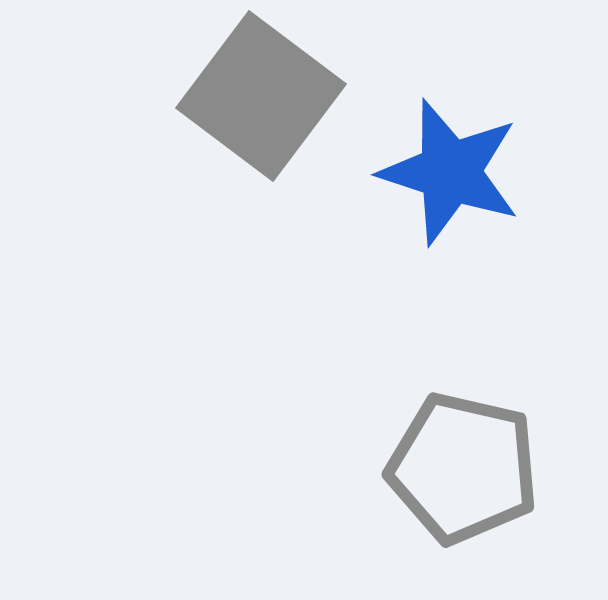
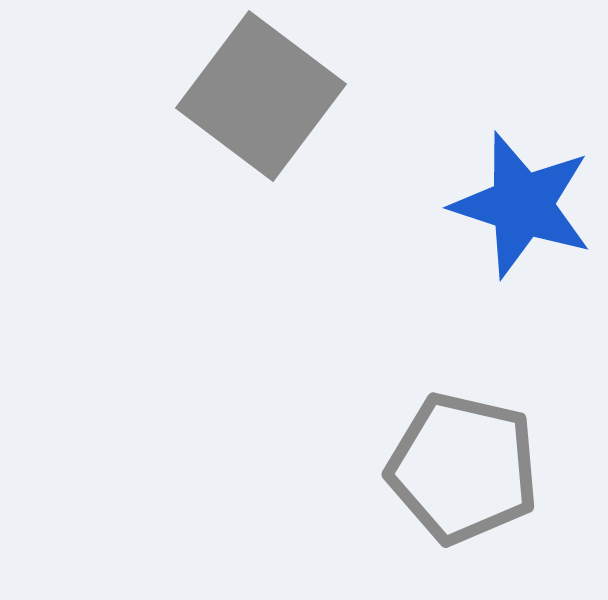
blue star: moved 72 px right, 33 px down
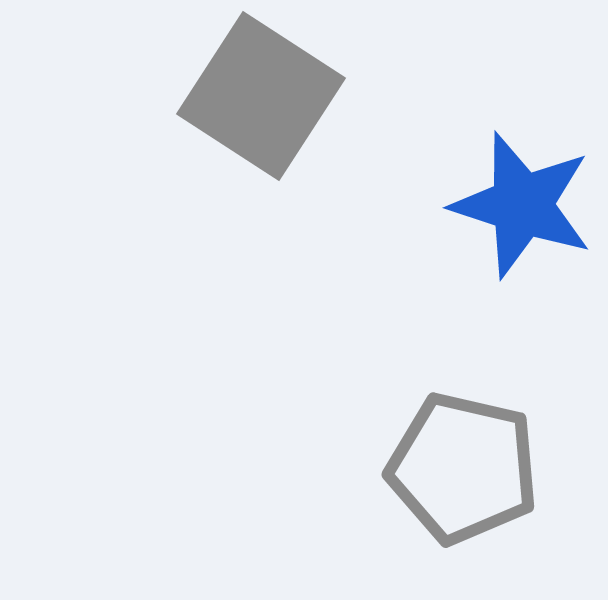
gray square: rotated 4 degrees counterclockwise
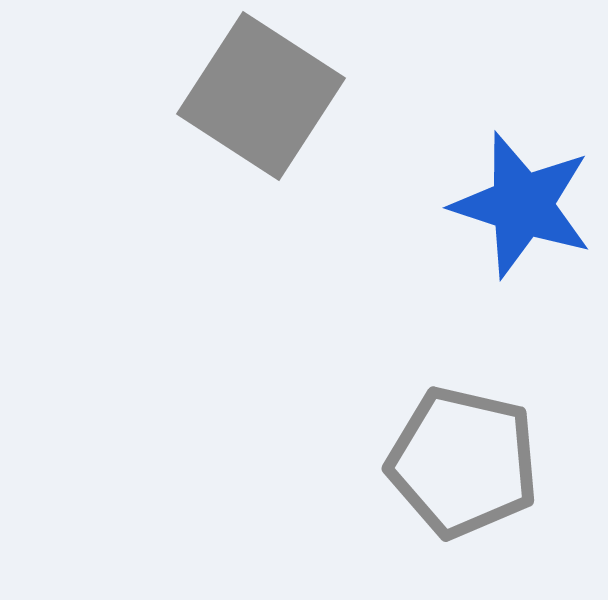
gray pentagon: moved 6 px up
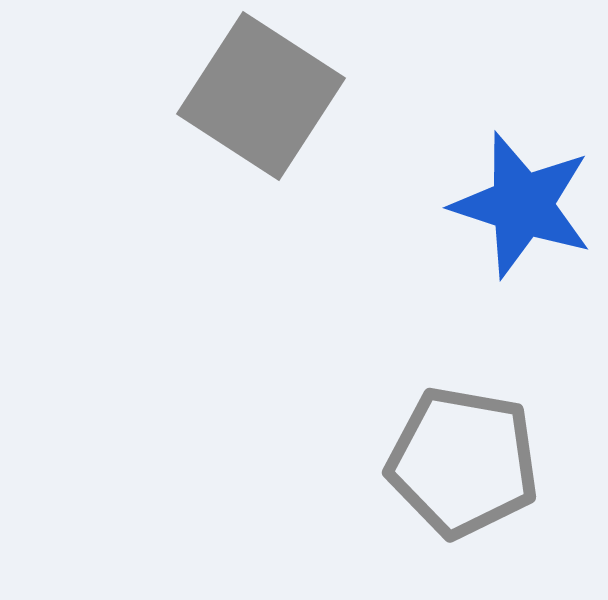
gray pentagon: rotated 3 degrees counterclockwise
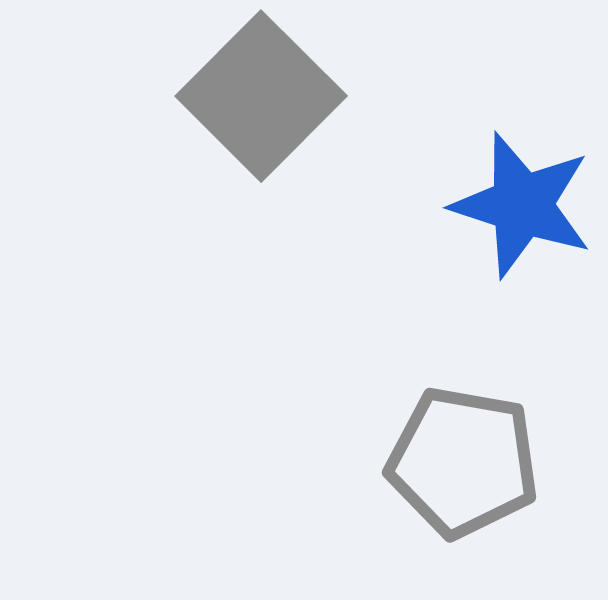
gray square: rotated 12 degrees clockwise
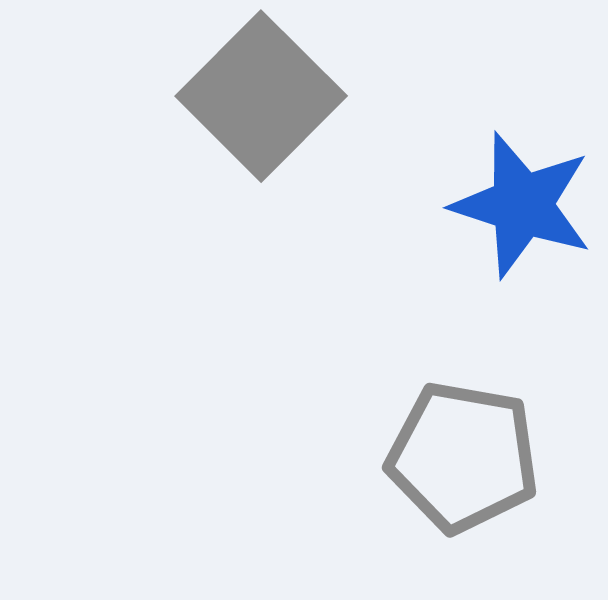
gray pentagon: moved 5 px up
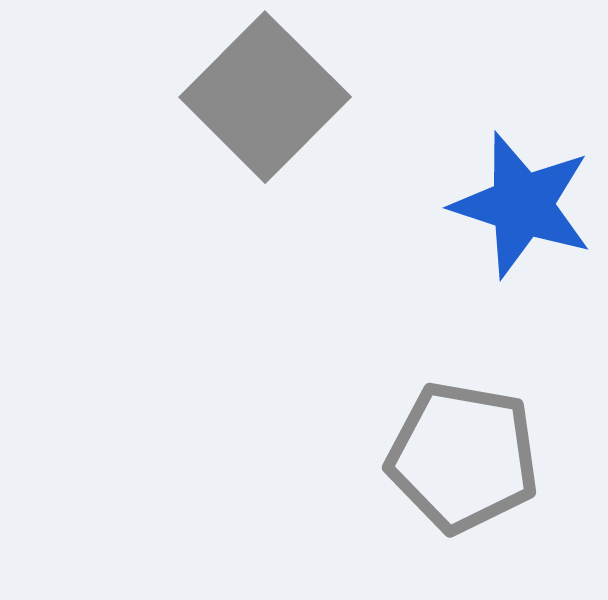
gray square: moved 4 px right, 1 px down
